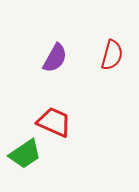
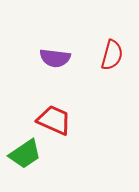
purple semicircle: rotated 68 degrees clockwise
red trapezoid: moved 2 px up
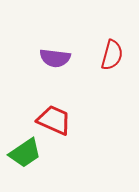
green trapezoid: moved 1 px up
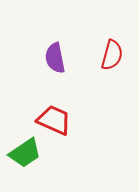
purple semicircle: rotated 72 degrees clockwise
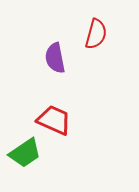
red semicircle: moved 16 px left, 21 px up
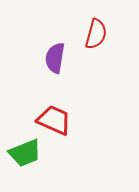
purple semicircle: rotated 20 degrees clockwise
green trapezoid: rotated 12 degrees clockwise
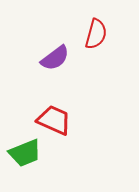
purple semicircle: rotated 136 degrees counterclockwise
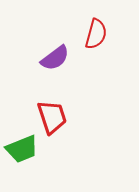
red trapezoid: moved 2 px left, 3 px up; rotated 48 degrees clockwise
green trapezoid: moved 3 px left, 4 px up
